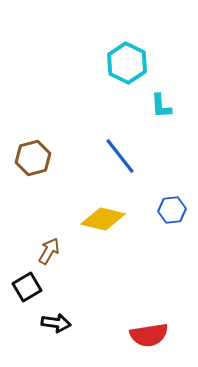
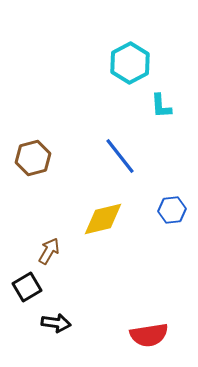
cyan hexagon: moved 3 px right; rotated 6 degrees clockwise
yellow diamond: rotated 27 degrees counterclockwise
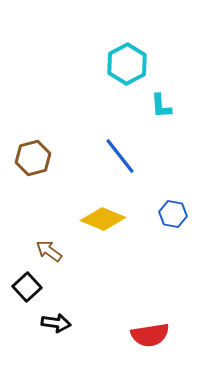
cyan hexagon: moved 3 px left, 1 px down
blue hexagon: moved 1 px right, 4 px down; rotated 16 degrees clockwise
yellow diamond: rotated 36 degrees clockwise
brown arrow: rotated 84 degrees counterclockwise
black square: rotated 12 degrees counterclockwise
red semicircle: moved 1 px right
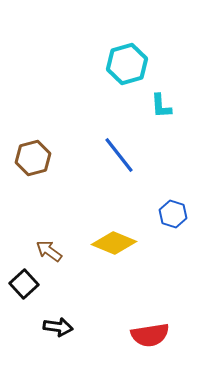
cyan hexagon: rotated 12 degrees clockwise
blue line: moved 1 px left, 1 px up
blue hexagon: rotated 8 degrees clockwise
yellow diamond: moved 11 px right, 24 px down
black square: moved 3 px left, 3 px up
black arrow: moved 2 px right, 4 px down
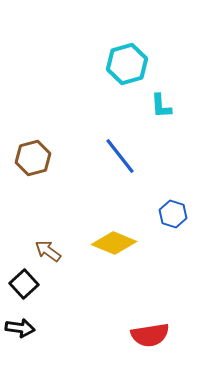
blue line: moved 1 px right, 1 px down
brown arrow: moved 1 px left
black arrow: moved 38 px left, 1 px down
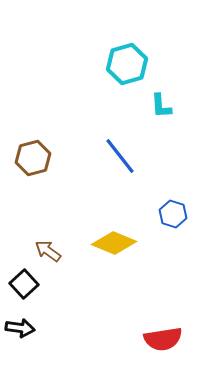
red semicircle: moved 13 px right, 4 px down
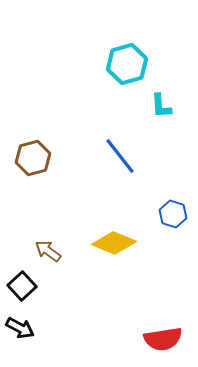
black square: moved 2 px left, 2 px down
black arrow: rotated 20 degrees clockwise
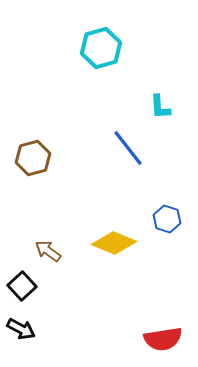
cyan hexagon: moved 26 px left, 16 px up
cyan L-shape: moved 1 px left, 1 px down
blue line: moved 8 px right, 8 px up
blue hexagon: moved 6 px left, 5 px down
black arrow: moved 1 px right, 1 px down
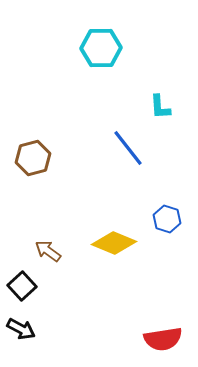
cyan hexagon: rotated 15 degrees clockwise
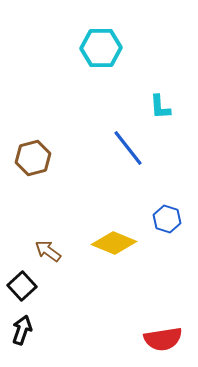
black arrow: moved 1 px right, 1 px down; rotated 100 degrees counterclockwise
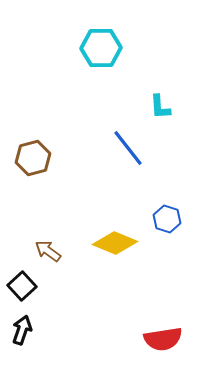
yellow diamond: moved 1 px right
